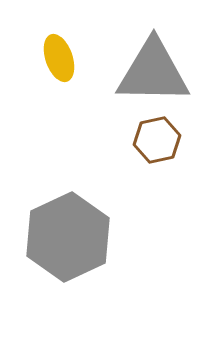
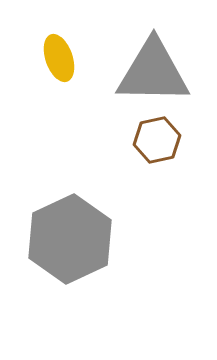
gray hexagon: moved 2 px right, 2 px down
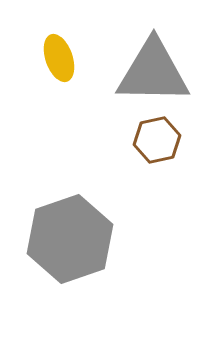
gray hexagon: rotated 6 degrees clockwise
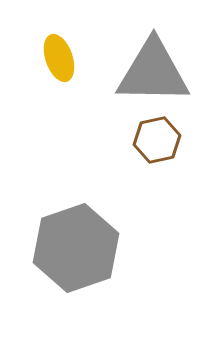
gray hexagon: moved 6 px right, 9 px down
